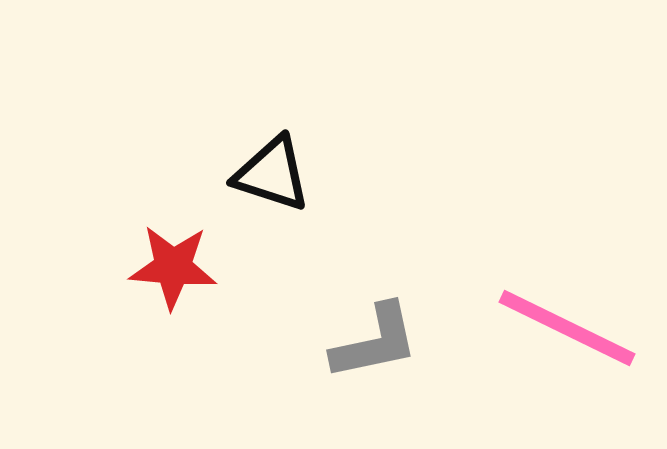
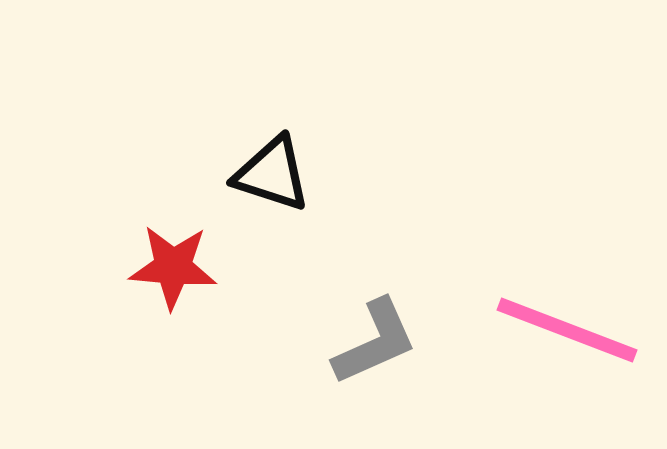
pink line: moved 2 px down; rotated 5 degrees counterclockwise
gray L-shape: rotated 12 degrees counterclockwise
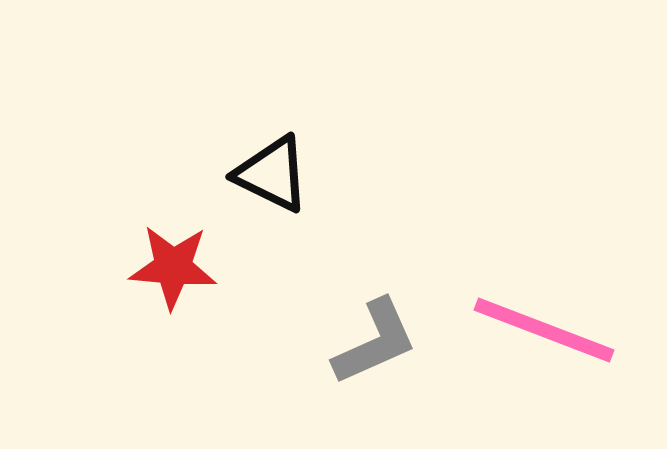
black triangle: rotated 8 degrees clockwise
pink line: moved 23 px left
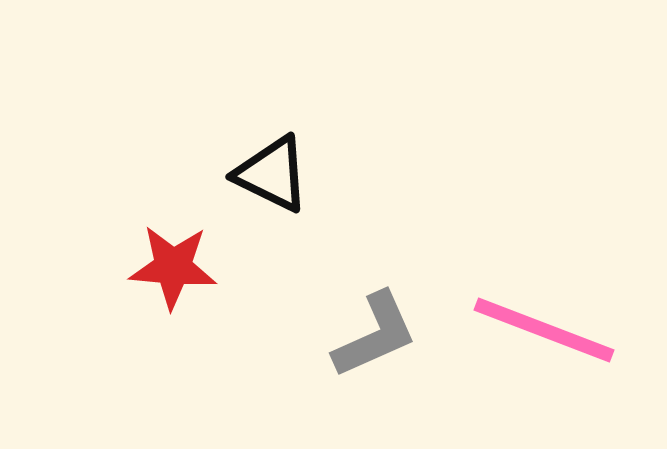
gray L-shape: moved 7 px up
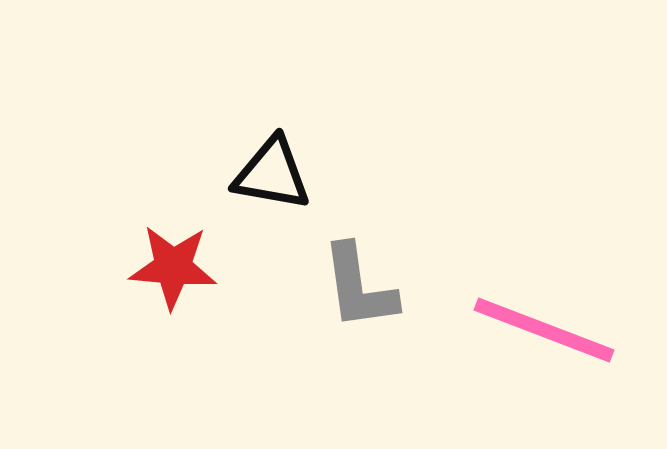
black triangle: rotated 16 degrees counterclockwise
gray L-shape: moved 16 px left, 48 px up; rotated 106 degrees clockwise
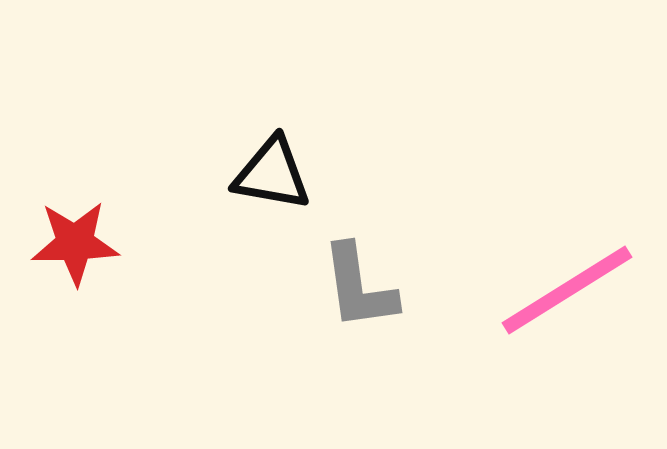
red star: moved 98 px left, 24 px up; rotated 6 degrees counterclockwise
pink line: moved 23 px right, 40 px up; rotated 53 degrees counterclockwise
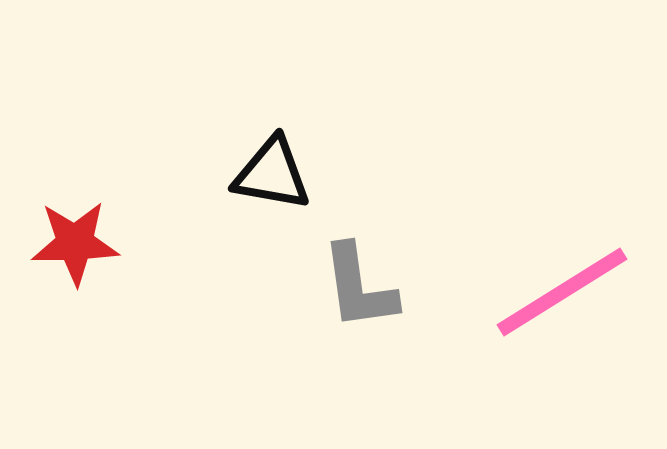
pink line: moved 5 px left, 2 px down
